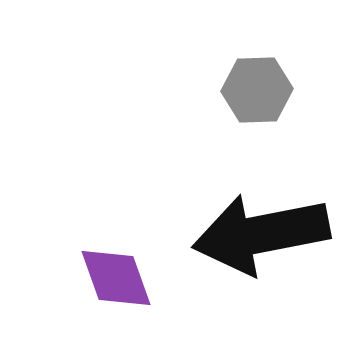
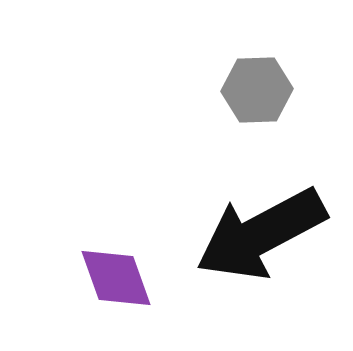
black arrow: rotated 17 degrees counterclockwise
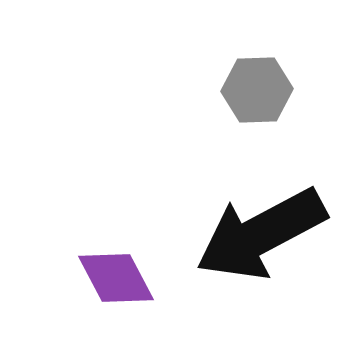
purple diamond: rotated 8 degrees counterclockwise
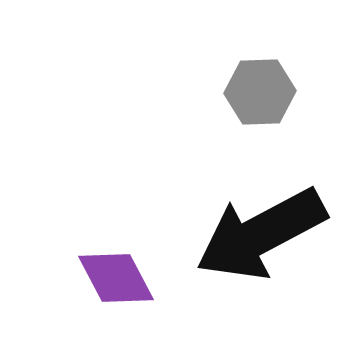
gray hexagon: moved 3 px right, 2 px down
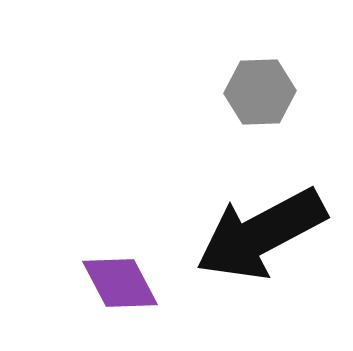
purple diamond: moved 4 px right, 5 px down
